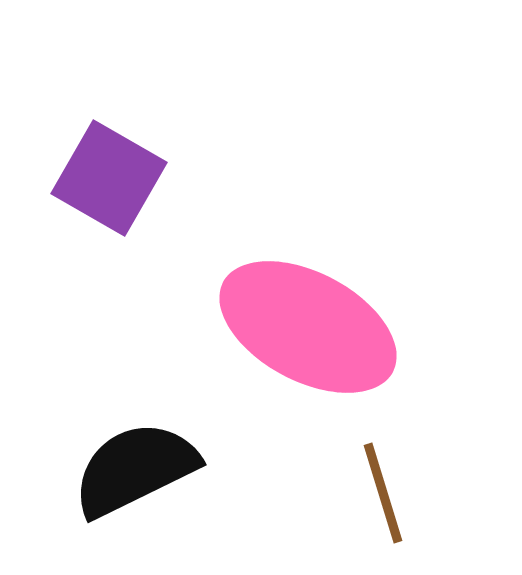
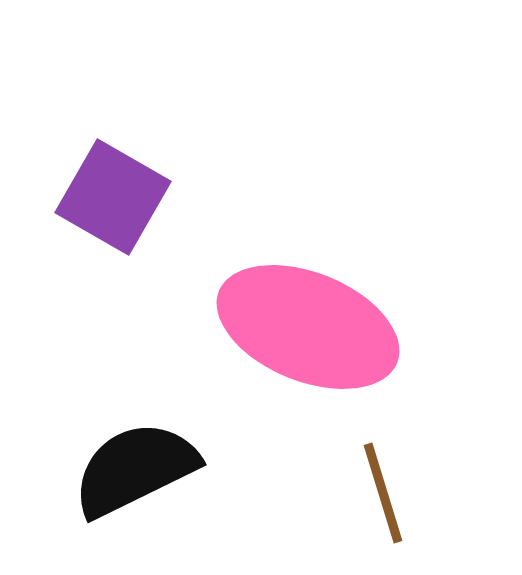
purple square: moved 4 px right, 19 px down
pink ellipse: rotated 6 degrees counterclockwise
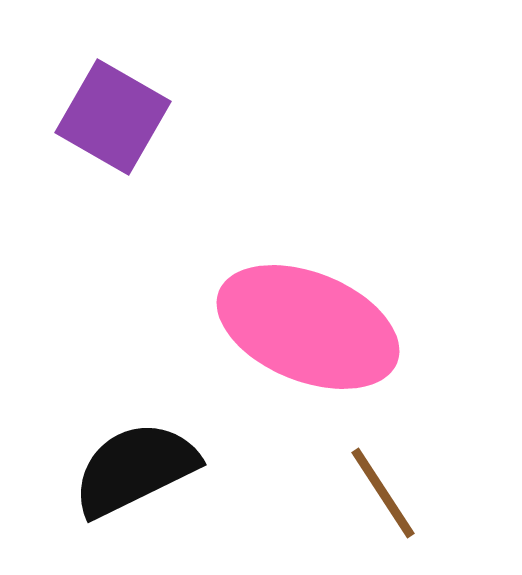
purple square: moved 80 px up
brown line: rotated 16 degrees counterclockwise
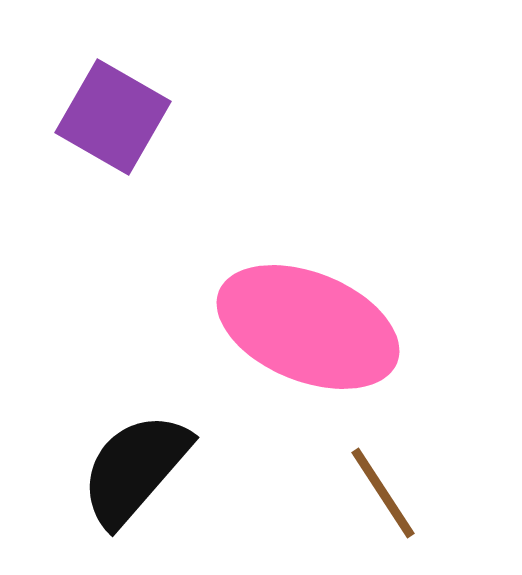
black semicircle: rotated 23 degrees counterclockwise
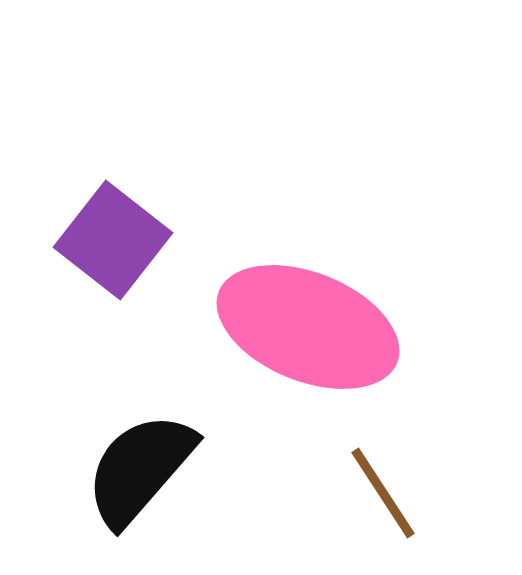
purple square: moved 123 px down; rotated 8 degrees clockwise
black semicircle: moved 5 px right
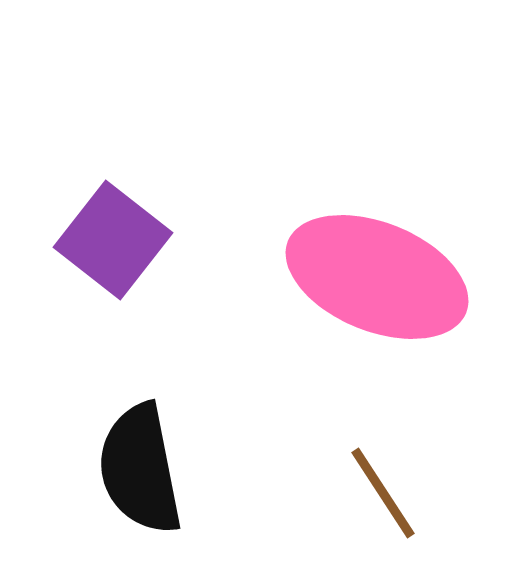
pink ellipse: moved 69 px right, 50 px up
black semicircle: rotated 52 degrees counterclockwise
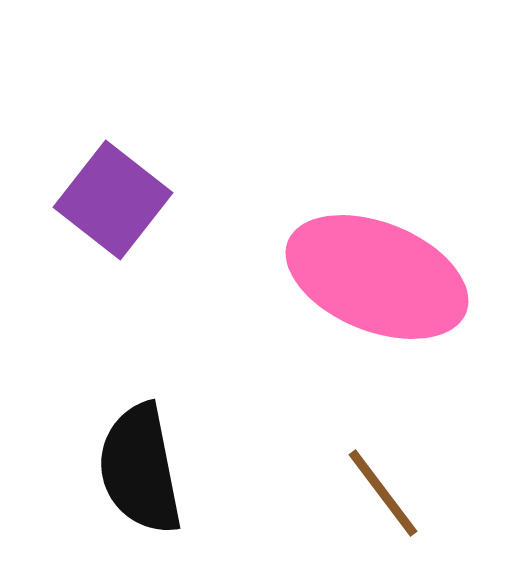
purple square: moved 40 px up
brown line: rotated 4 degrees counterclockwise
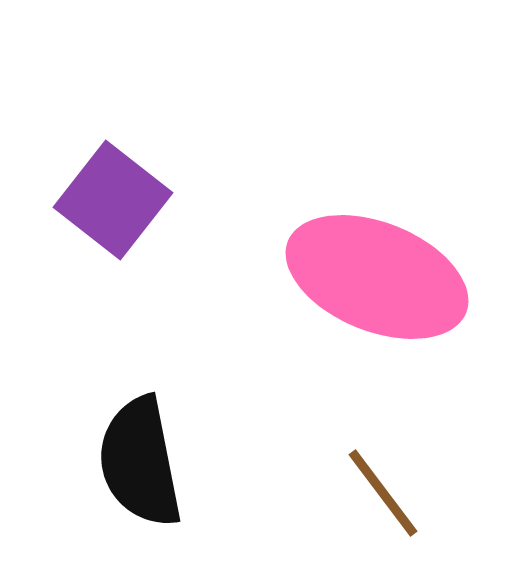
black semicircle: moved 7 px up
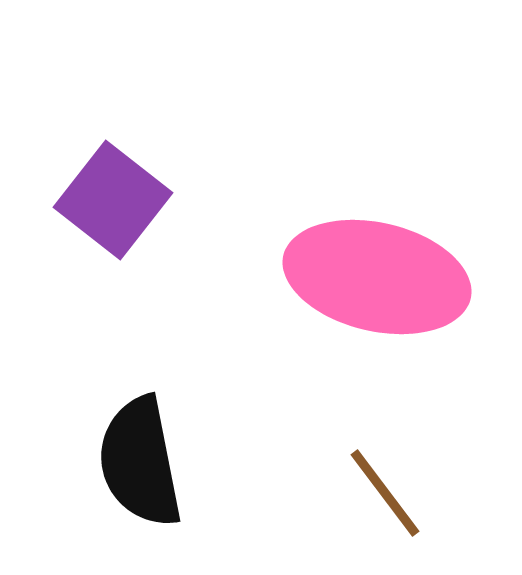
pink ellipse: rotated 9 degrees counterclockwise
brown line: moved 2 px right
